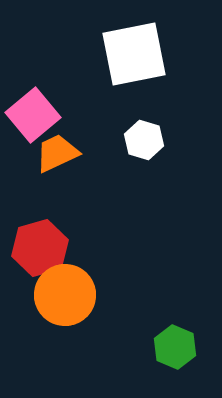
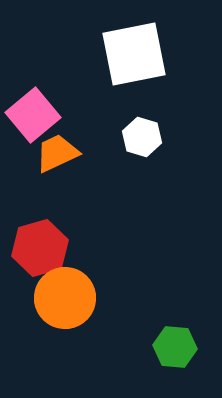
white hexagon: moved 2 px left, 3 px up
orange circle: moved 3 px down
green hexagon: rotated 18 degrees counterclockwise
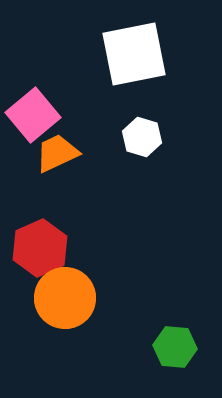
red hexagon: rotated 8 degrees counterclockwise
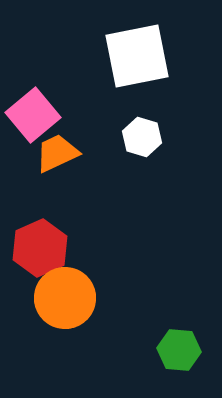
white square: moved 3 px right, 2 px down
green hexagon: moved 4 px right, 3 px down
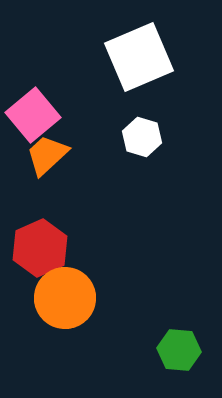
white square: moved 2 px right, 1 px down; rotated 12 degrees counterclockwise
orange trapezoid: moved 10 px left, 2 px down; rotated 18 degrees counterclockwise
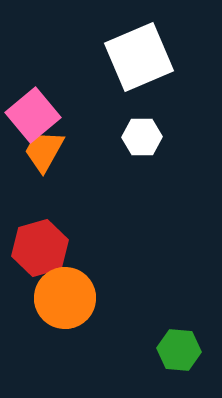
white hexagon: rotated 18 degrees counterclockwise
orange trapezoid: moved 3 px left, 4 px up; rotated 18 degrees counterclockwise
red hexagon: rotated 8 degrees clockwise
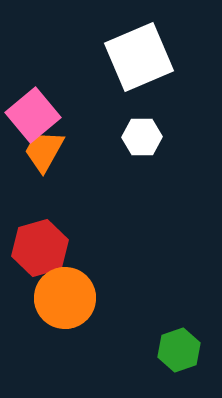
green hexagon: rotated 24 degrees counterclockwise
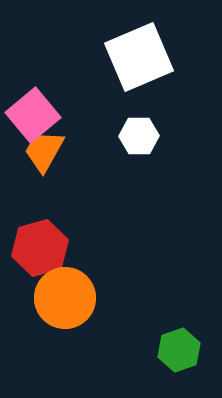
white hexagon: moved 3 px left, 1 px up
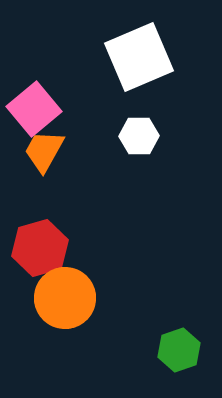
pink square: moved 1 px right, 6 px up
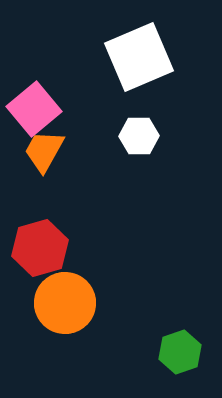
orange circle: moved 5 px down
green hexagon: moved 1 px right, 2 px down
